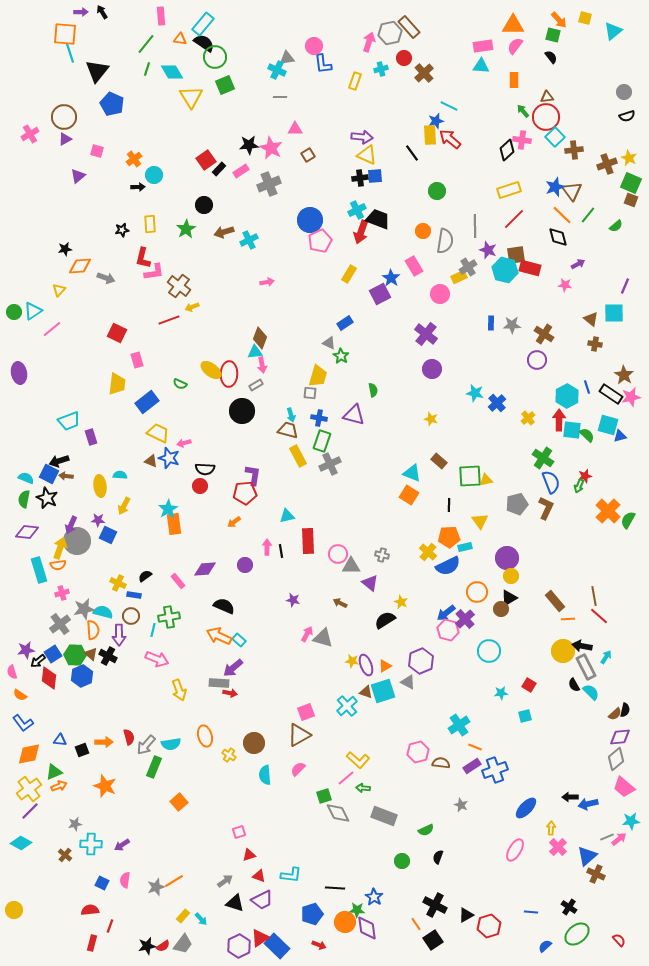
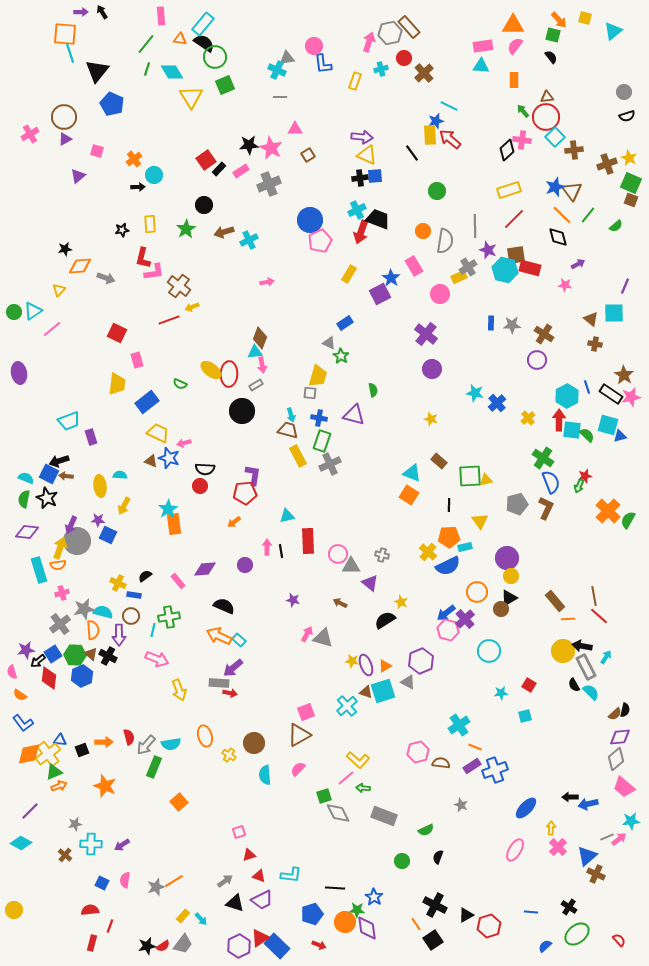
yellow cross at (29, 789): moved 19 px right, 35 px up
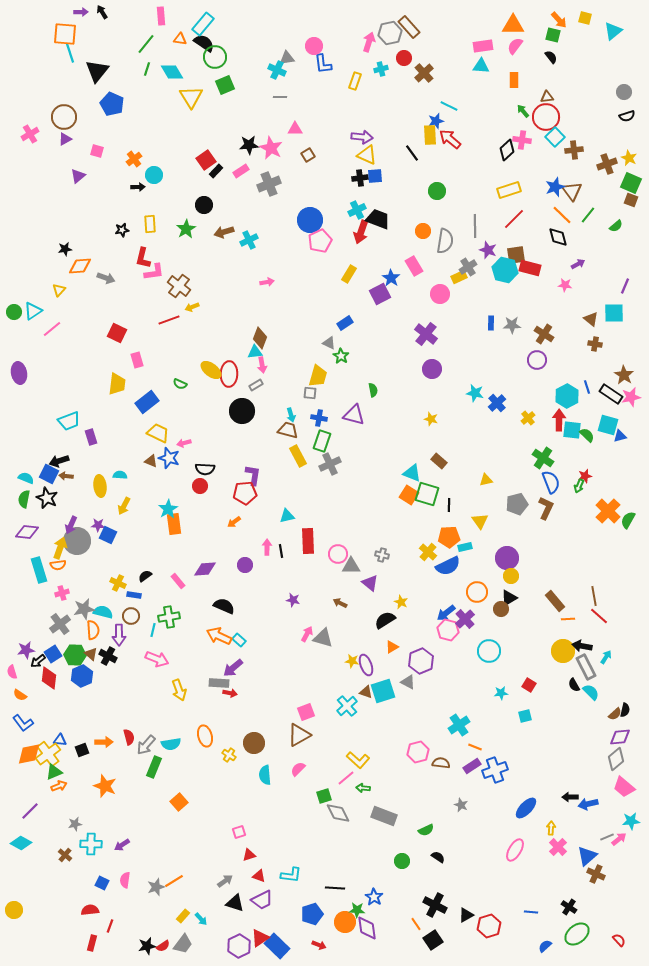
black rectangle at (219, 169): moved 3 px left, 2 px down
green square at (470, 476): moved 43 px left, 18 px down; rotated 20 degrees clockwise
purple star at (98, 520): moved 5 px down
orange triangle at (385, 666): moved 7 px right, 19 px up
black semicircle at (438, 857): rotated 104 degrees clockwise
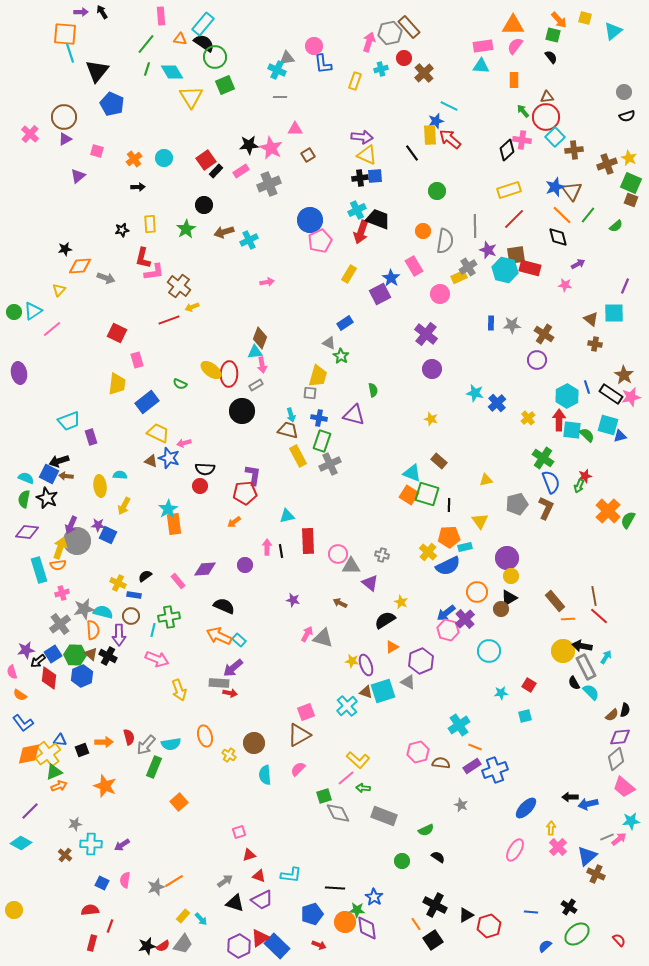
pink cross at (30, 134): rotated 18 degrees counterclockwise
cyan circle at (154, 175): moved 10 px right, 17 px up
black semicircle at (574, 685): moved 2 px up
brown semicircle at (615, 714): moved 3 px left, 1 px down
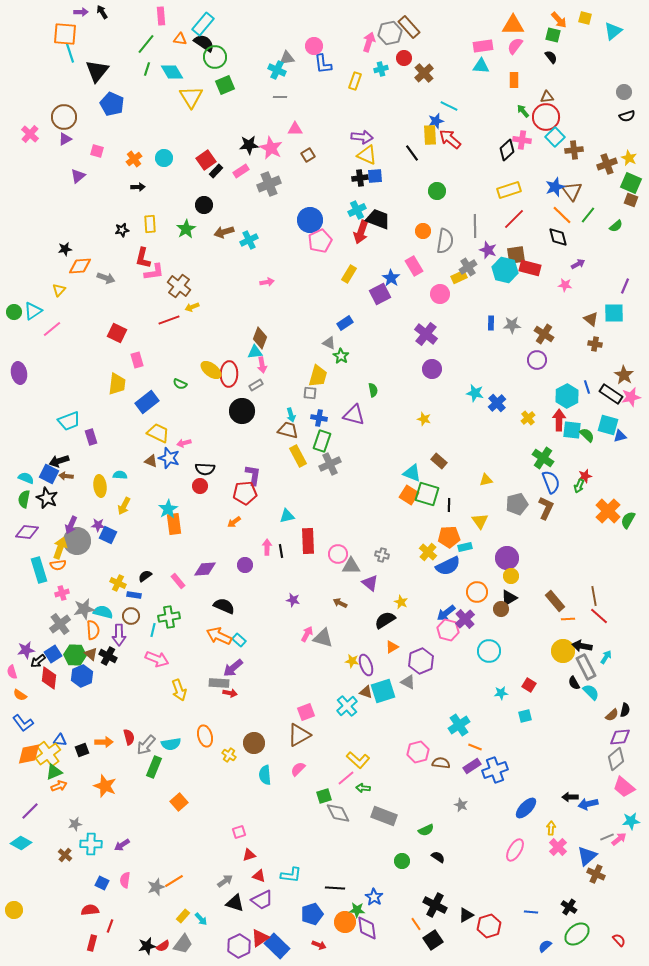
yellow star at (431, 419): moved 7 px left
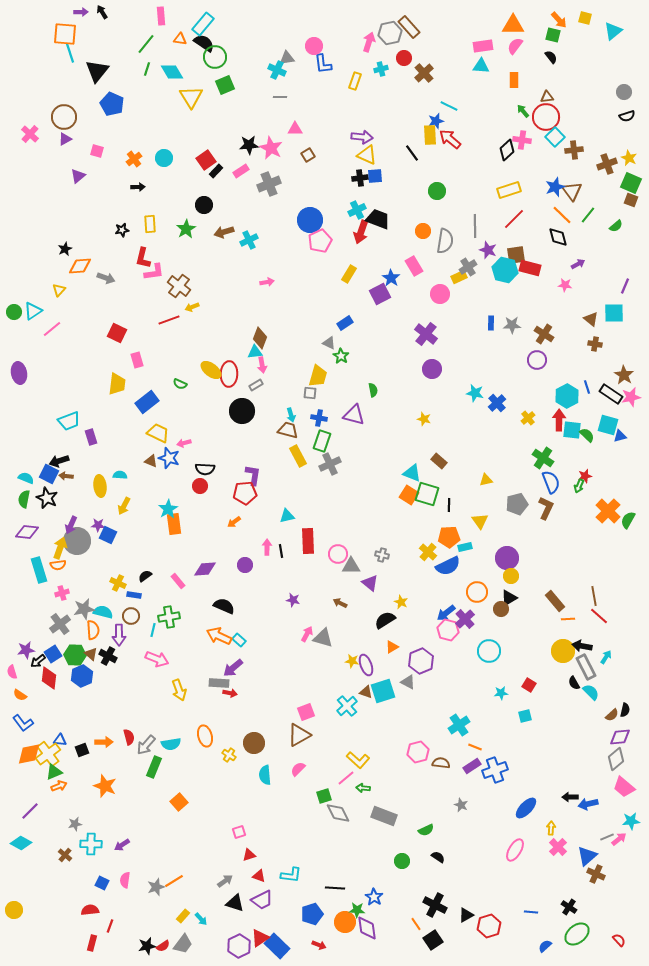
black star at (65, 249): rotated 16 degrees counterclockwise
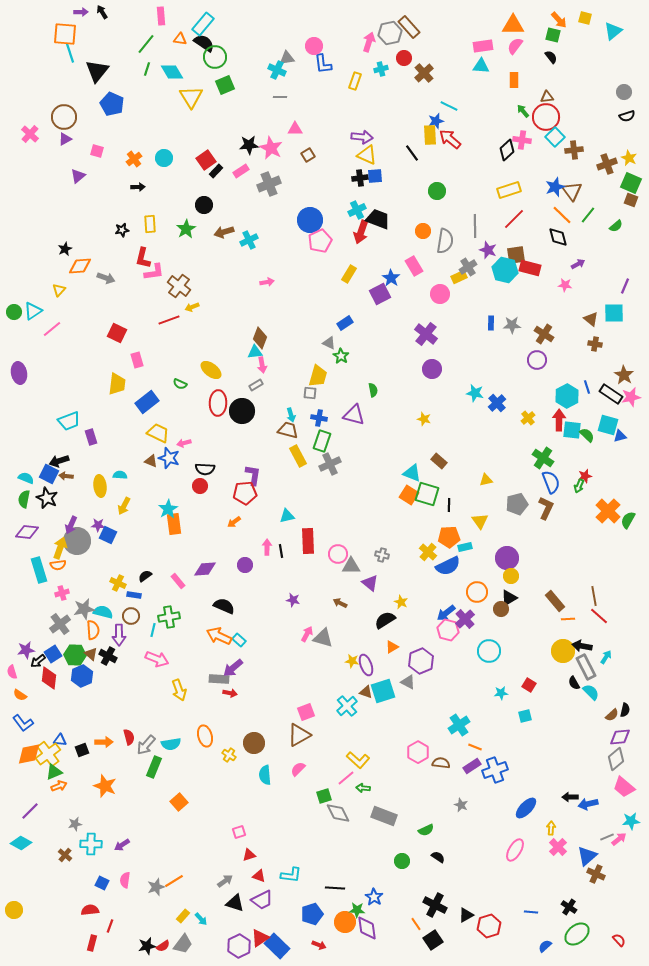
red ellipse at (229, 374): moved 11 px left, 29 px down
gray rectangle at (219, 683): moved 4 px up
pink hexagon at (418, 752): rotated 15 degrees counterclockwise
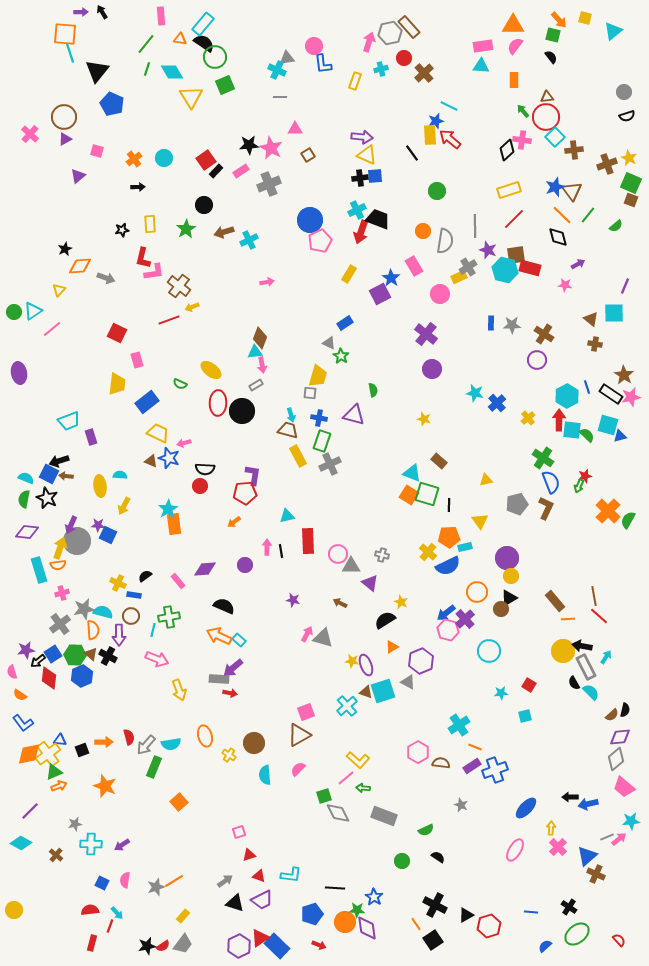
brown cross at (65, 855): moved 9 px left
cyan arrow at (201, 919): moved 84 px left, 6 px up
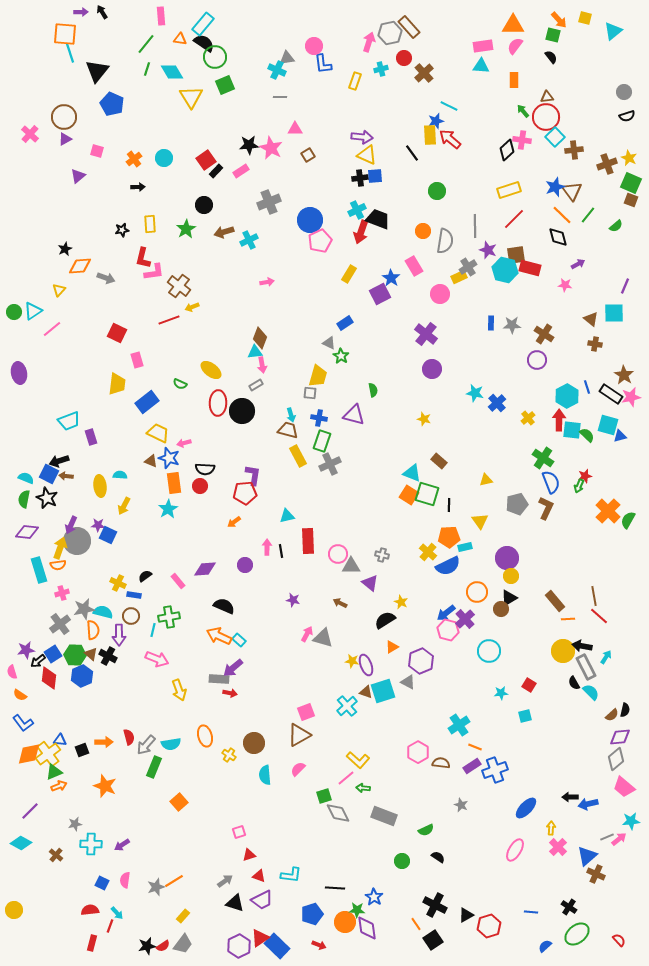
gray cross at (269, 184): moved 18 px down
orange rectangle at (174, 524): moved 41 px up
